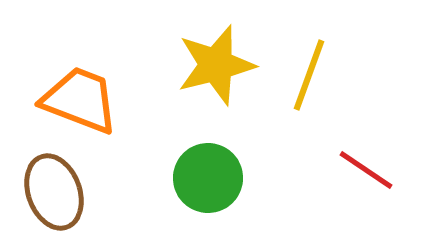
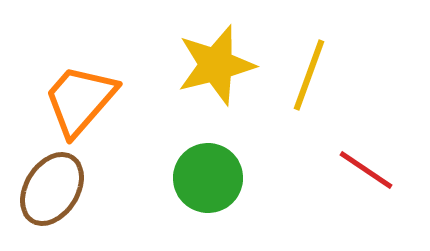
orange trapezoid: rotated 70 degrees counterclockwise
brown ellipse: moved 2 px left, 3 px up; rotated 52 degrees clockwise
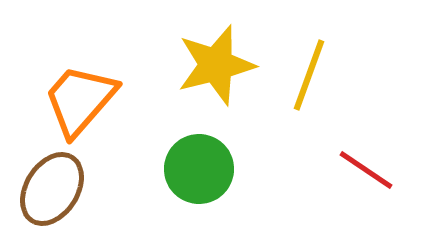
green circle: moved 9 px left, 9 px up
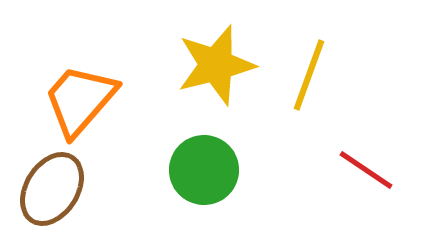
green circle: moved 5 px right, 1 px down
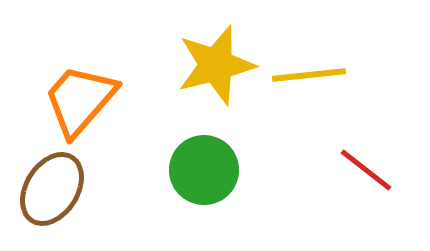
yellow line: rotated 64 degrees clockwise
red line: rotated 4 degrees clockwise
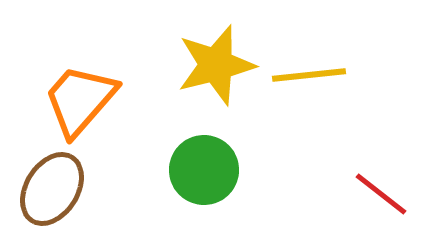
red line: moved 15 px right, 24 px down
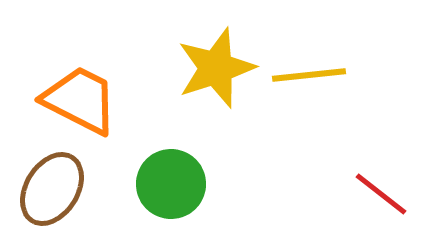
yellow star: moved 3 px down; rotated 4 degrees counterclockwise
orange trapezoid: rotated 76 degrees clockwise
green circle: moved 33 px left, 14 px down
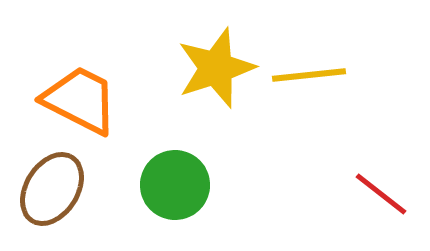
green circle: moved 4 px right, 1 px down
